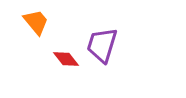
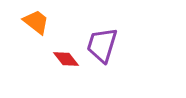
orange trapezoid: rotated 12 degrees counterclockwise
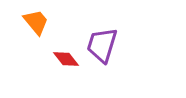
orange trapezoid: rotated 12 degrees clockwise
